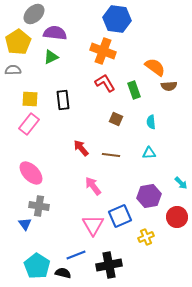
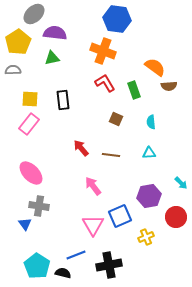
green triangle: moved 1 px right, 1 px down; rotated 14 degrees clockwise
red circle: moved 1 px left
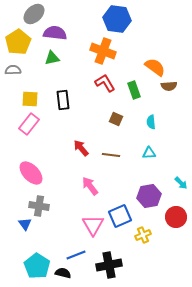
pink arrow: moved 3 px left
yellow cross: moved 3 px left, 2 px up
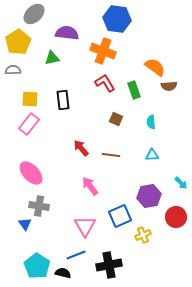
purple semicircle: moved 12 px right
cyan triangle: moved 3 px right, 2 px down
pink triangle: moved 8 px left, 1 px down
